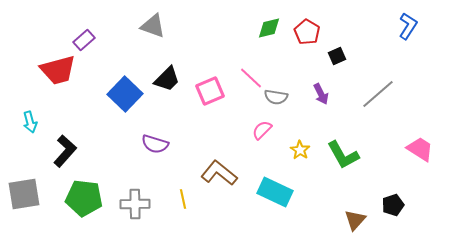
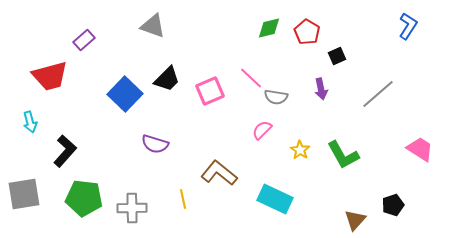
red trapezoid: moved 8 px left, 6 px down
purple arrow: moved 5 px up; rotated 15 degrees clockwise
cyan rectangle: moved 7 px down
gray cross: moved 3 px left, 4 px down
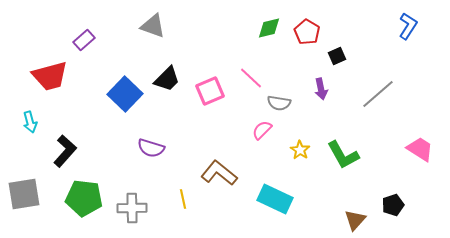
gray semicircle: moved 3 px right, 6 px down
purple semicircle: moved 4 px left, 4 px down
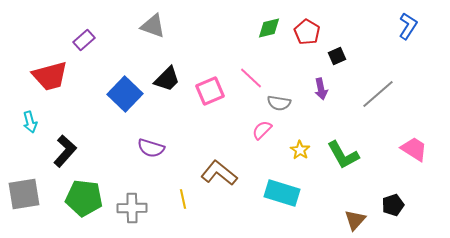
pink trapezoid: moved 6 px left
cyan rectangle: moved 7 px right, 6 px up; rotated 8 degrees counterclockwise
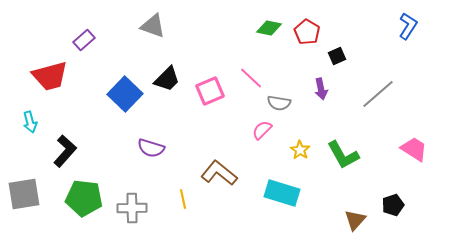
green diamond: rotated 25 degrees clockwise
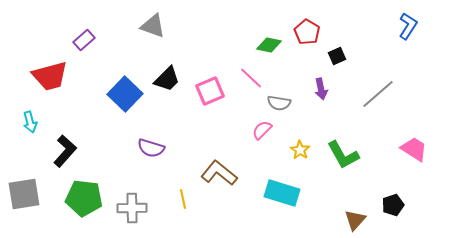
green diamond: moved 17 px down
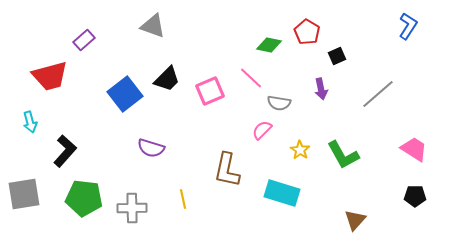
blue square: rotated 8 degrees clockwise
brown L-shape: moved 8 px right, 3 px up; rotated 117 degrees counterclockwise
black pentagon: moved 22 px right, 9 px up; rotated 20 degrees clockwise
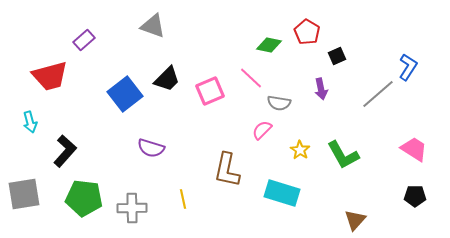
blue L-shape: moved 41 px down
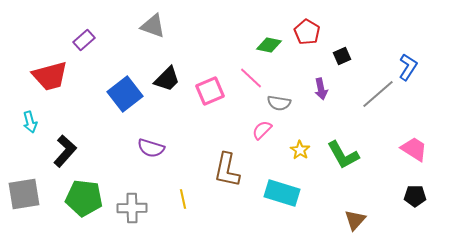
black square: moved 5 px right
